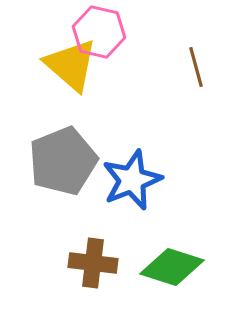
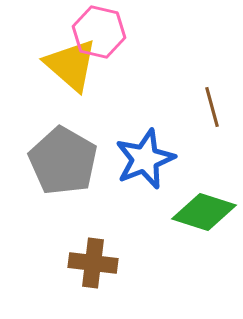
brown line: moved 16 px right, 40 px down
gray pentagon: rotated 20 degrees counterclockwise
blue star: moved 13 px right, 21 px up
green diamond: moved 32 px right, 55 px up
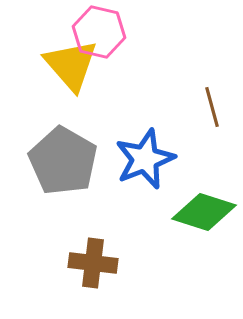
yellow triangle: rotated 8 degrees clockwise
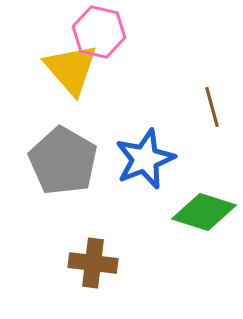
yellow triangle: moved 4 px down
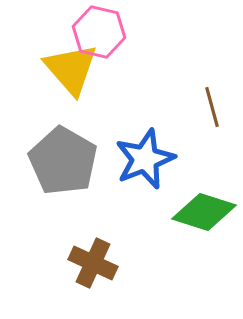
brown cross: rotated 18 degrees clockwise
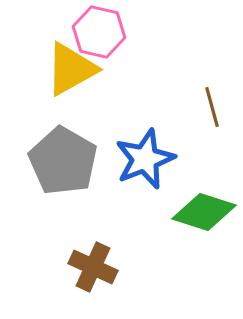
yellow triangle: rotated 42 degrees clockwise
brown cross: moved 4 px down
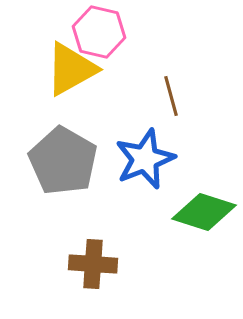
brown line: moved 41 px left, 11 px up
brown cross: moved 3 px up; rotated 21 degrees counterclockwise
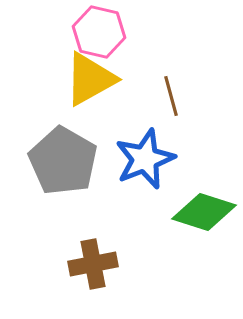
yellow triangle: moved 19 px right, 10 px down
brown cross: rotated 15 degrees counterclockwise
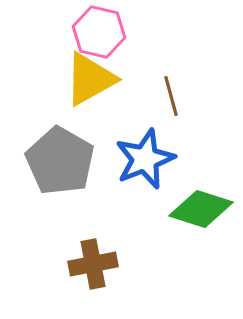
gray pentagon: moved 3 px left
green diamond: moved 3 px left, 3 px up
